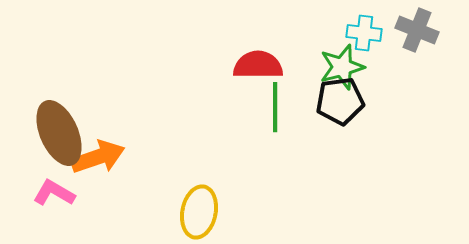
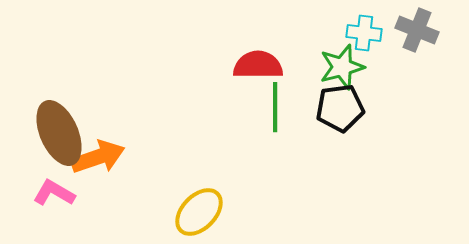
black pentagon: moved 7 px down
yellow ellipse: rotated 33 degrees clockwise
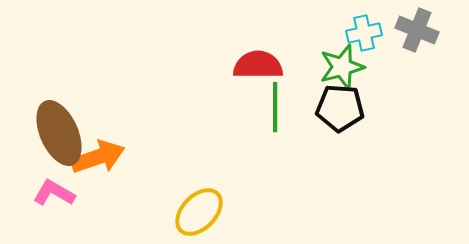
cyan cross: rotated 20 degrees counterclockwise
black pentagon: rotated 12 degrees clockwise
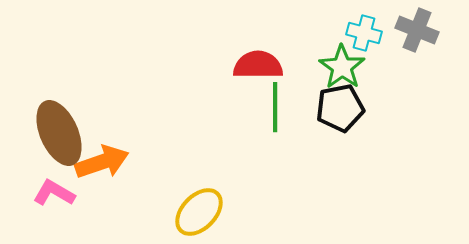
cyan cross: rotated 28 degrees clockwise
green star: rotated 21 degrees counterclockwise
black pentagon: rotated 15 degrees counterclockwise
orange arrow: moved 4 px right, 5 px down
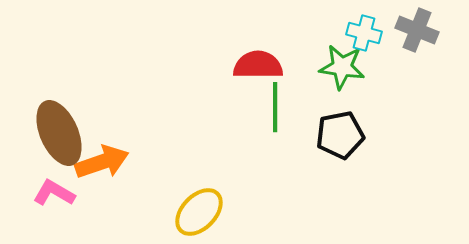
green star: rotated 27 degrees counterclockwise
black pentagon: moved 27 px down
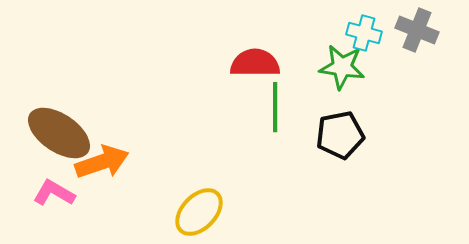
red semicircle: moved 3 px left, 2 px up
brown ellipse: rotated 32 degrees counterclockwise
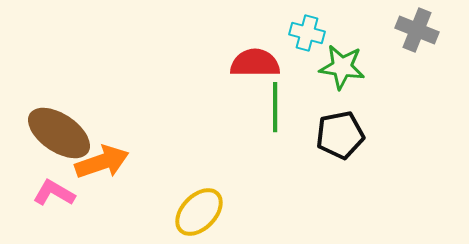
cyan cross: moved 57 px left
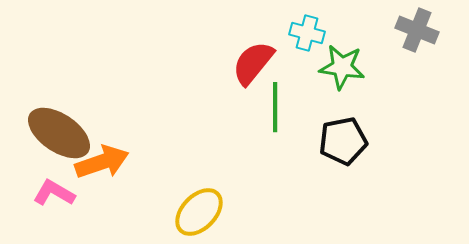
red semicircle: moved 2 px left; rotated 51 degrees counterclockwise
black pentagon: moved 3 px right, 6 px down
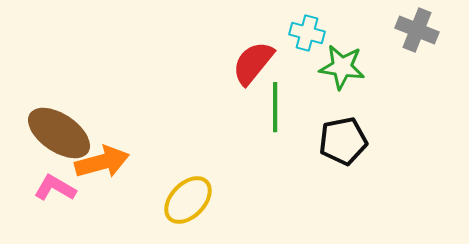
orange arrow: rotated 4 degrees clockwise
pink L-shape: moved 1 px right, 5 px up
yellow ellipse: moved 11 px left, 12 px up
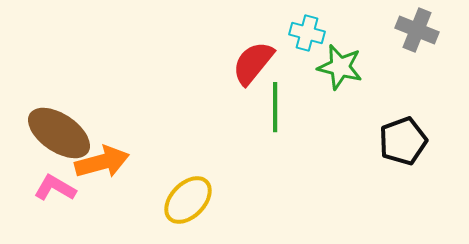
green star: moved 2 px left; rotated 6 degrees clockwise
black pentagon: moved 60 px right; rotated 9 degrees counterclockwise
